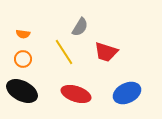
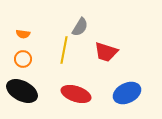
yellow line: moved 2 px up; rotated 44 degrees clockwise
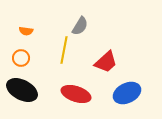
gray semicircle: moved 1 px up
orange semicircle: moved 3 px right, 3 px up
red trapezoid: moved 10 px down; rotated 60 degrees counterclockwise
orange circle: moved 2 px left, 1 px up
black ellipse: moved 1 px up
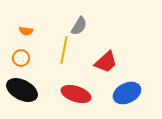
gray semicircle: moved 1 px left
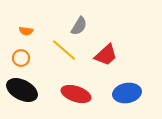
yellow line: rotated 60 degrees counterclockwise
red trapezoid: moved 7 px up
blue ellipse: rotated 16 degrees clockwise
